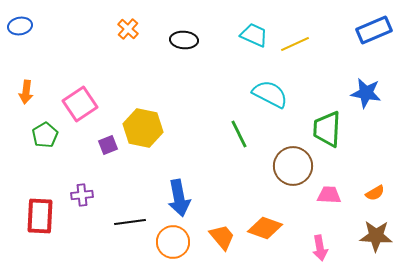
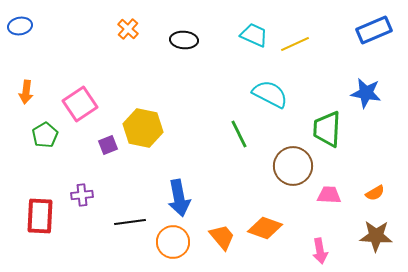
pink arrow: moved 3 px down
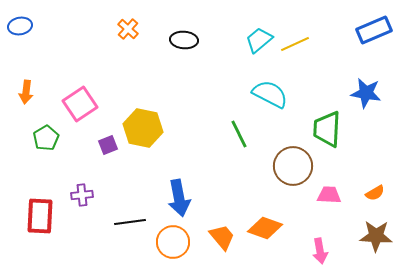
cyan trapezoid: moved 5 px right, 5 px down; rotated 64 degrees counterclockwise
green pentagon: moved 1 px right, 3 px down
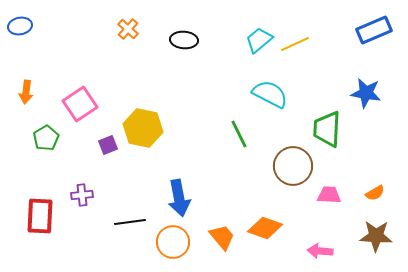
pink arrow: rotated 105 degrees clockwise
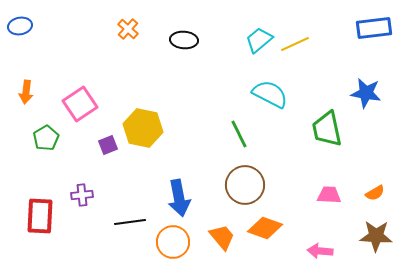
blue rectangle: moved 2 px up; rotated 16 degrees clockwise
green trapezoid: rotated 15 degrees counterclockwise
brown circle: moved 48 px left, 19 px down
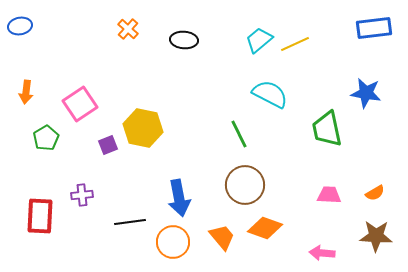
pink arrow: moved 2 px right, 2 px down
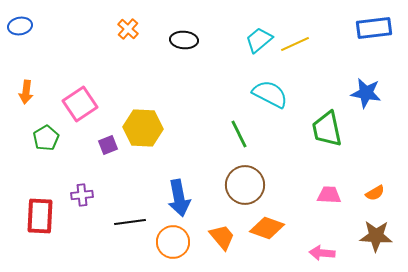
yellow hexagon: rotated 9 degrees counterclockwise
orange diamond: moved 2 px right
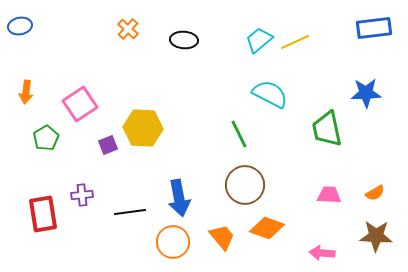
yellow line: moved 2 px up
blue star: rotated 12 degrees counterclockwise
red rectangle: moved 3 px right, 2 px up; rotated 12 degrees counterclockwise
black line: moved 10 px up
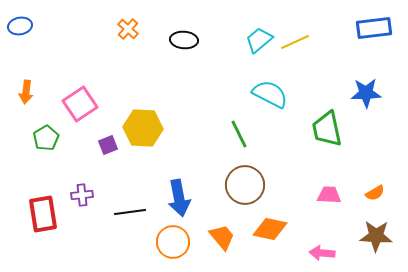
orange diamond: moved 3 px right, 1 px down; rotated 8 degrees counterclockwise
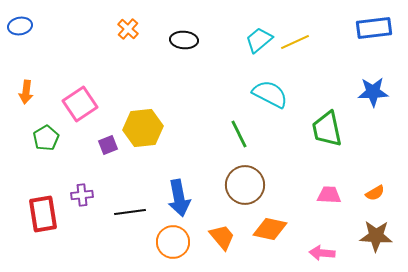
blue star: moved 7 px right, 1 px up
yellow hexagon: rotated 9 degrees counterclockwise
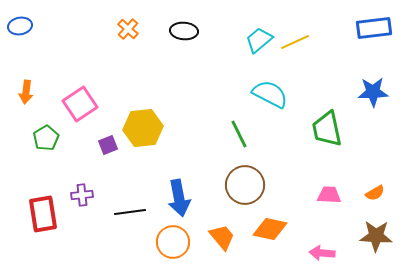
black ellipse: moved 9 px up
